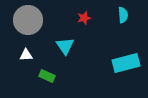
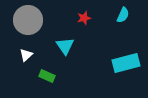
cyan semicircle: rotated 28 degrees clockwise
white triangle: rotated 40 degrees counterclockwise
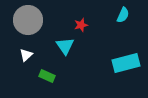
red star: moved 3 px left, 7 px down
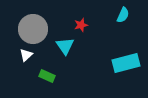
gray circle: moved 5 px right, 9 px down
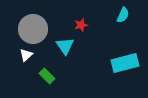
cyan rectangle: moved 1 px left
green rectangle: rotated 21 degrees clockwise
